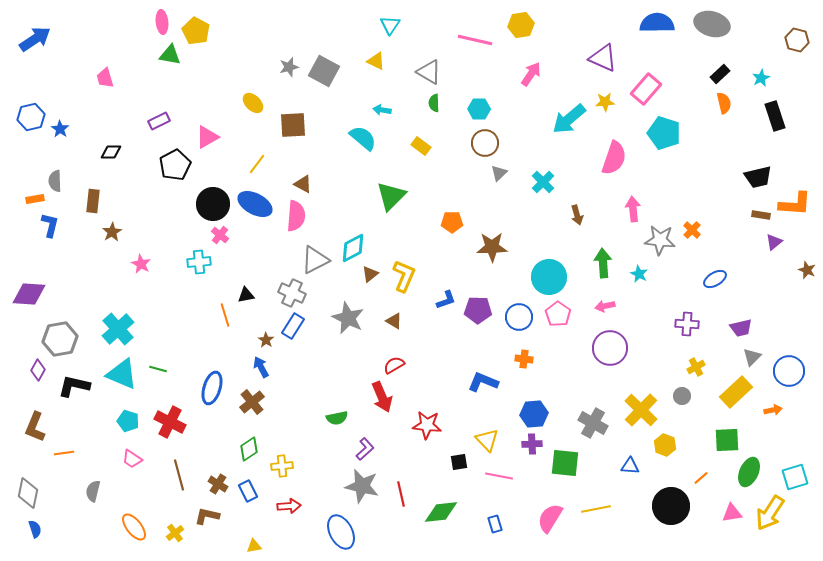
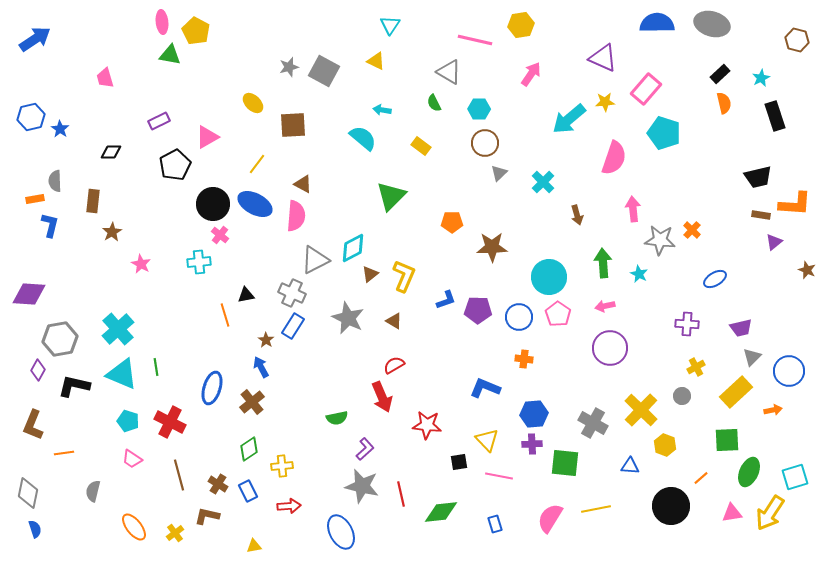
gray triangle at (429, 72): moved 20 px right
green semicircle at (434, 103): rotated 24 degrees counterclockwise
green line at (158, 369): moved 2 px left, 2 px up; rotated 66 degrees clockwise
blue L-shape at (483, 382): moved 2 px right, 6 px down
brown L-shape at (35, 427): moved 2 px left, 2 px up
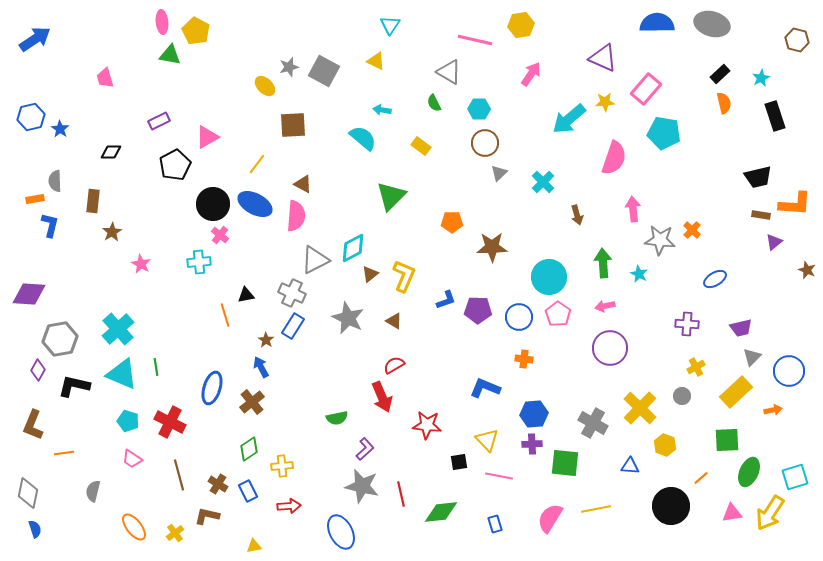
yellow ellipse at (253, 103): moved 12 px right, 17 px up
cyan pentagon at (664, 133): rotated 8 degrees counterclockwise
yellow cross at (641, 410): moved 1 px left, 2 px up
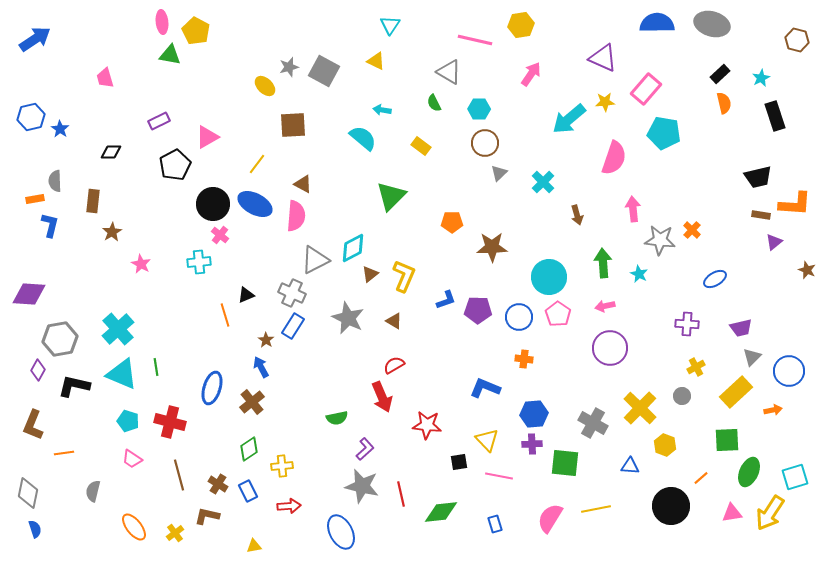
black triangle at (246, 295): rotated 12 degrees counterclockwise
red cross at (170, 422): rotated 12 degrees counterclockwise
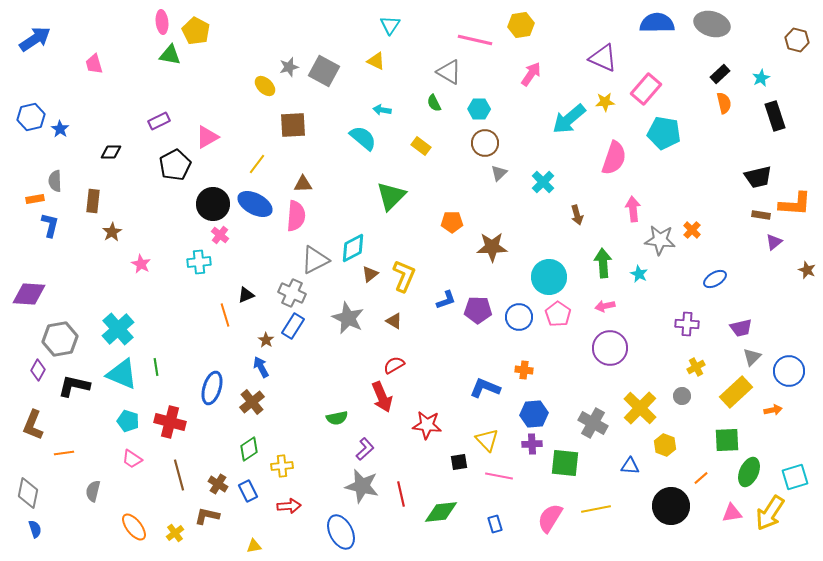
pink trapezoid at (105, 78): moved 11 px left, 14 px up
brown triangle at (303, 184): rotated 30 degrees counterclockwise
orange cross at (524, 359): moved 11 px down
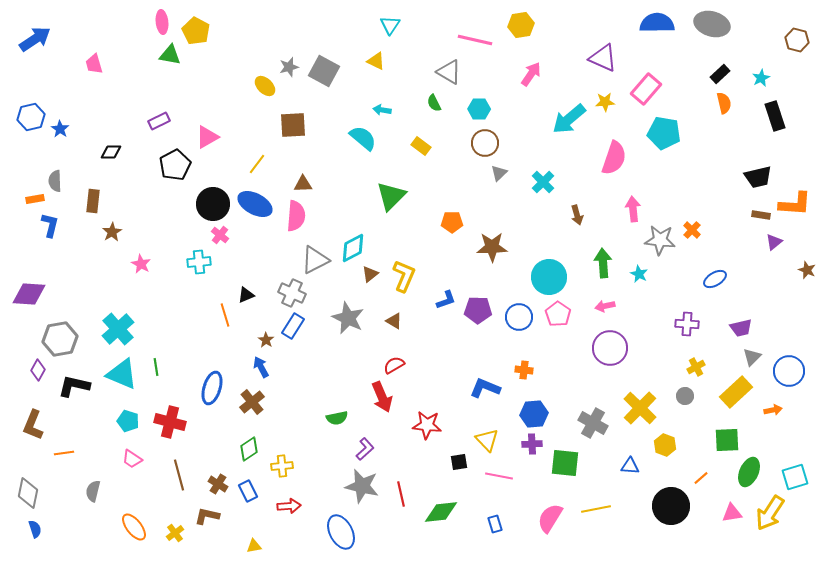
gray circle at (682, 396): moved 3 px right
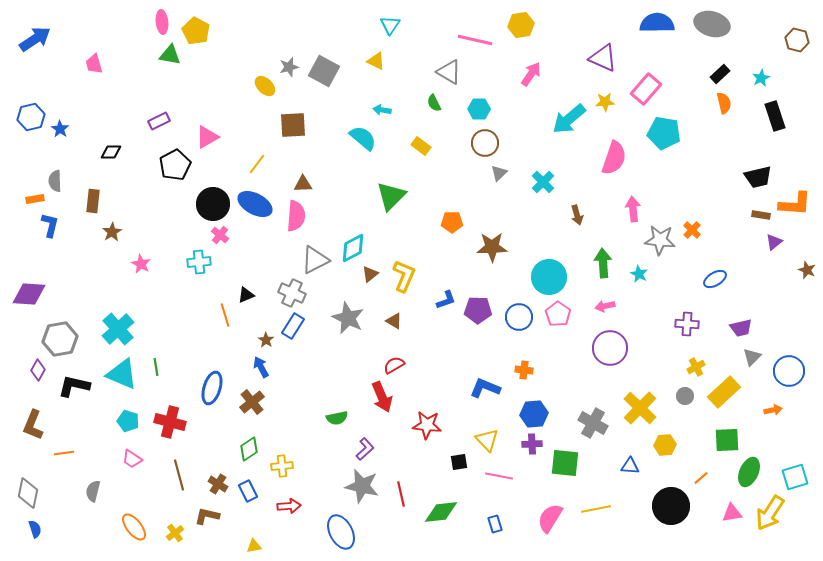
yellow rectangle at (736, 392): moved 12 px left
yellow hexagon at (665, 445): rotated 25 degrees counterclockwise
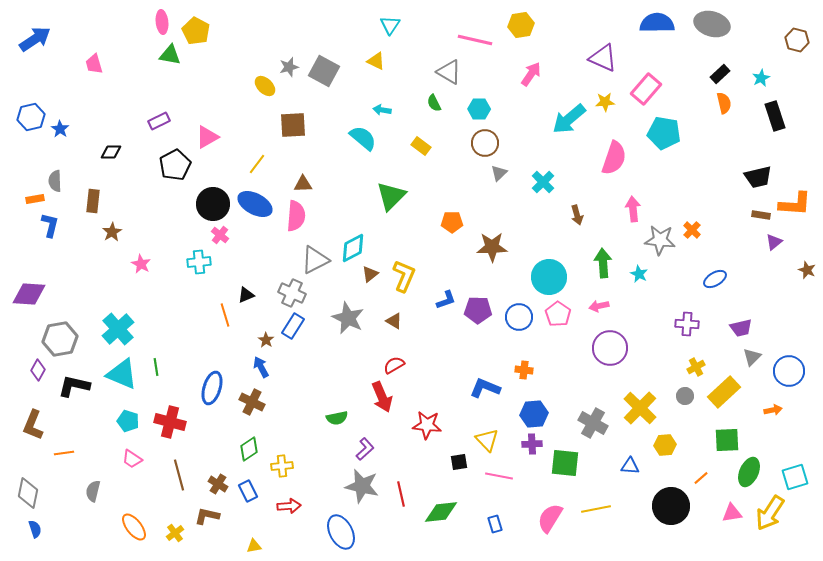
pink arrow at (605, 306): moved 6 px left
brown cross at (252, 402): rotated 25 degrees counterclockwise
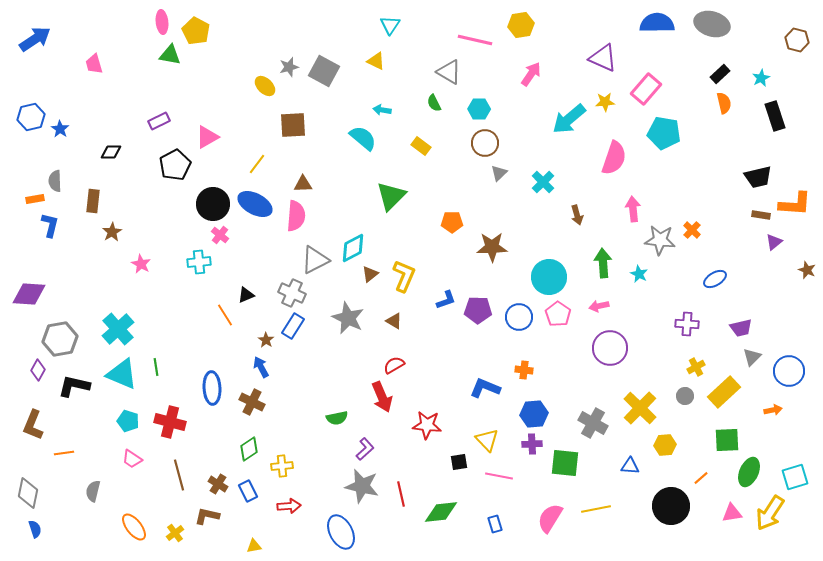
orange line at (225, 315): rotated 15 degrees counterclockwise
blue ellipse at (212, 388): rotated 20 degrees counterclockwise
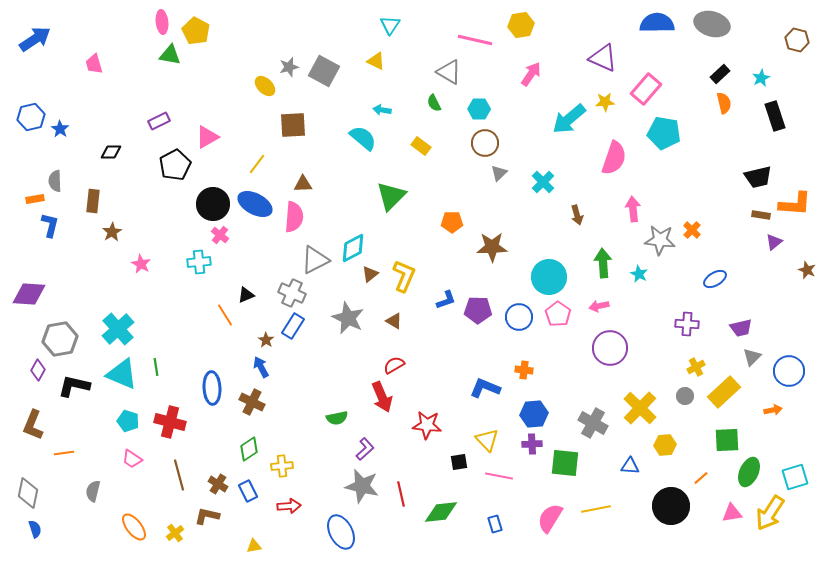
pink semicircle at (296, 216): moved 2 px left, 1 px down
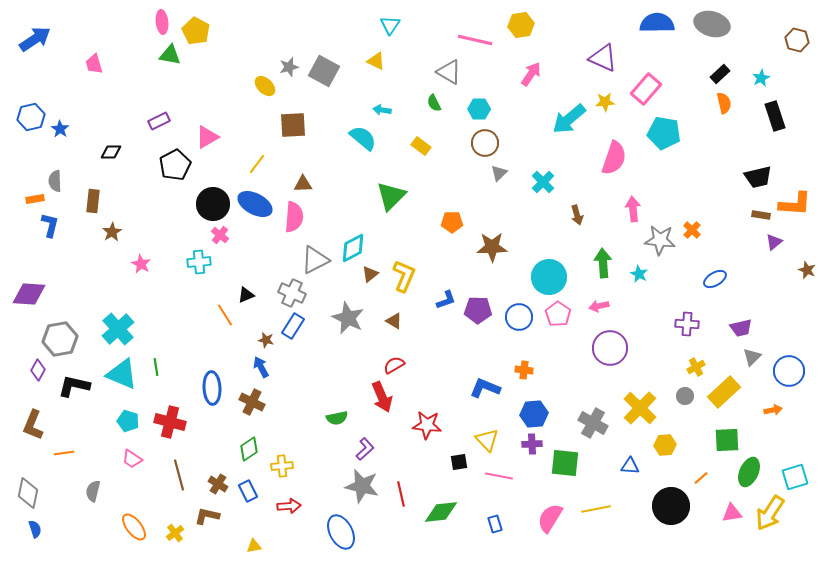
brown star at (266, 340): rotated 21 degrees counterclockwise
